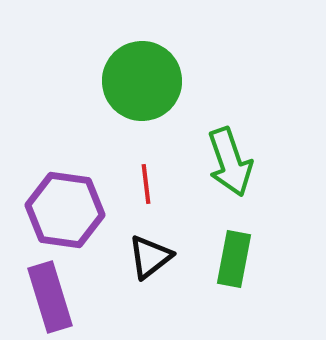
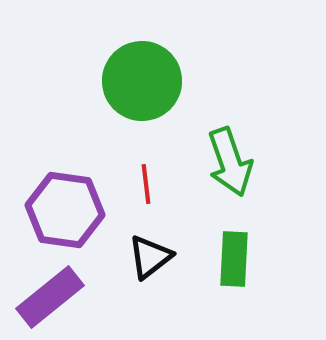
green rectangle: rotated 8 degrees counterclockwise
purple rectangle: rotated 68 degrees clockwise
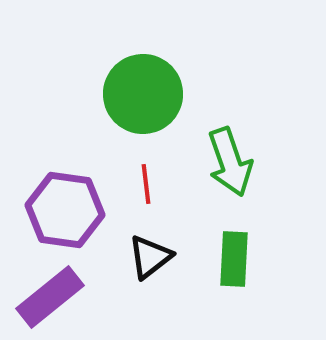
green circle: moved 1 px right, 13 px down
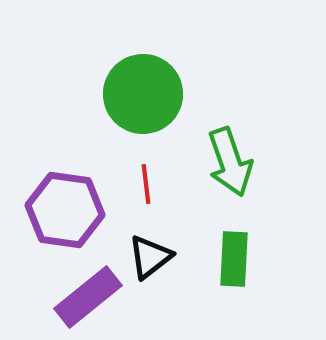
purple rectangle: moved 38 px right
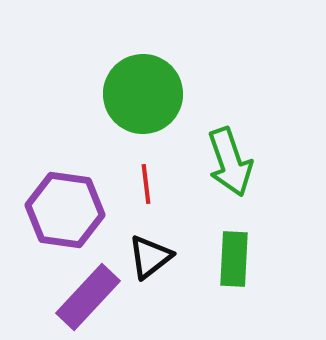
purple rectangle: rotated 8 degrees counterclockwise
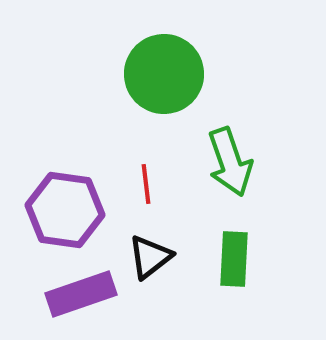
green circle: moved 21 px right, 20 px up
purple rectangle: moved 7 px left, 3 px up; rotated 28 degrees clockwise
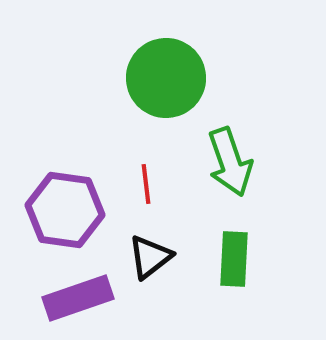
green circle: moved 2 px right, 4 px down
purple rectangle: moved 3 px left, 4 px down
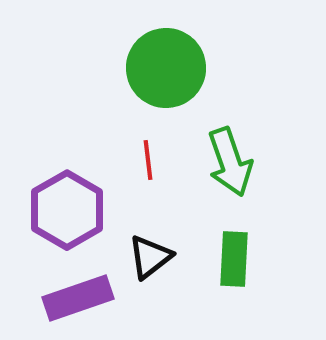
green circle: moved 10 px up
red line: moved 2 px right, 24 px up
purple hexagon: moved 2 px right; rotated 22 degrees clockwise
